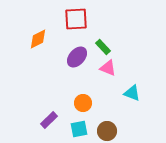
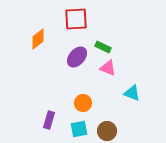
orange diamond: rotated 10 degrees counterclockwise
green rectangle: rotated 21 degrees counterclockwise
purple rectangle: rotated 30 degrees counterclockwise
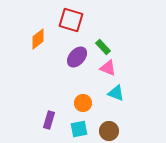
red square: moved 5 px left, 1 px down; rotated 20 degrees clockwise
green rectangle: rotated 21 degrees clockwise
cyan triangle: moved 16 px left
brown circle: moved 2 px right
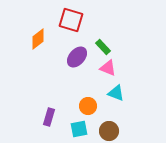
orange circle: moved 5 px right, 3 px down
purple rectangle: moved 3 px up
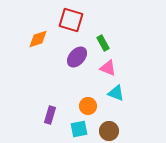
orange diamond: rotated 20 degrees clockwise
green rectangle: moved 4 px up; rotated 14 degrees clockwise
purple rectangle: moved 1 px right, 2 px up
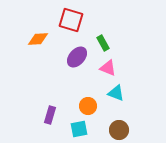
orange diamond: rotated 15 degrees clockwise
brown circle: moved 10 px right, 1 px up
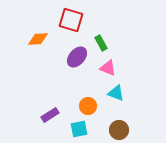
green rectangle: moved 2 px left
purple rectangle: rotated 42 degrees clockwise
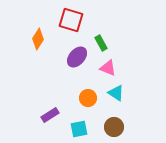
orange diamond: rotated 55 degrees counterclockwise
cyan triangle: rotated 12 degrees clockwise
orange circle: moved 8 px up
brown circle: moved 5 px left, 3 px up
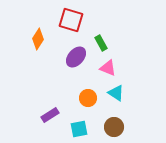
purple ellipse: moved 1 px left
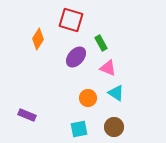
purple rectangle: moved 23 px left; rotated 54 degrees clockwise
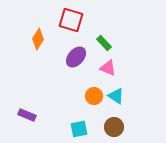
green rectangle: moved 3 px right; rotated 14 degrees counterclockwise
cyan triangle: moved 3 px down
orange circle: moved 6 px right, 2 px up
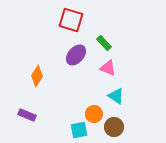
orange diamond: moved 1 px left, 37 px down
purple ellipse: moved 2 px up
orange circle: moved 18 px down
cyan square: moved 1 px down
